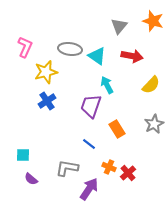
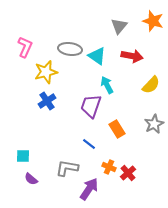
cyan square: moved 1 px down
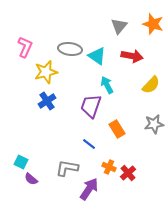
orange star: moved 3 px down
gray star: rotated 18 degrees clockwise
cyan square: moved 2 px left, 6 px down; rotated 24 degrees clockwise
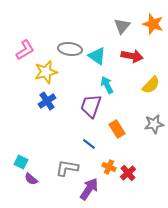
gray triangle: moved 3 px right
pink L-shape: moved 3 px down; rotated 35 degrees clockwise
